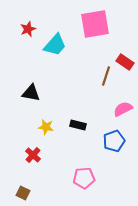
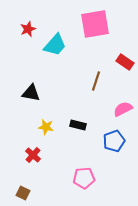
brown line: moved 10 px left, 5 px down
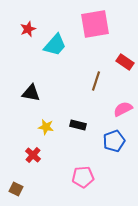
pink pentagon: moved 1 px left, 1 px up
brown square: moved 7 px left, 4 px up
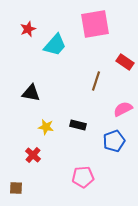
brown square: moved 1 px up; rotated 24 degrees counterclockwise
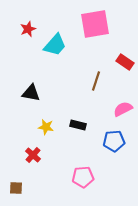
blue pentagon: rotated 15 degrees clockwise
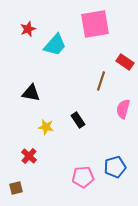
brown line: moved 5 px right
pink semicircle: rotated 48 degrees counterclockwise
black rectangle: moved 5 px up; rotated 42 degrees clockwise
blue pentagon: moved 1 px right, 26 px down; rotated 10 degrees counterclockwise
red cross: moved 4 px left, 1 px down
brown square: rotated 16 degrees counterclockwise
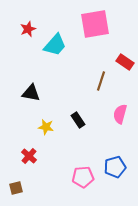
pink semicircle: moved 3 px left, 5 px down
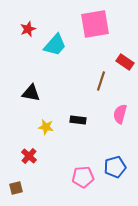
black rectangle: rotated 49 degrees counterclockwise
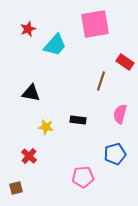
blue pentagon: moved 13 px up
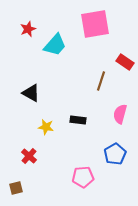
black triangle: rotated 18 degrees clockwise
blue pentagon: rotated 15 degrees counterclockwise
